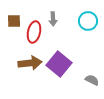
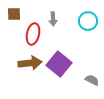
brown square: moved 7 px up
red ellipse: moved 1 px left, 2 px down
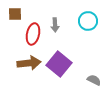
brown square: moved 1 px right
gray arrow: moved 2 px right, 6 px down
brown arrow: moved 1 px left
gray semicircle: moved 2 px right
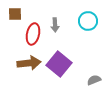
gray semicircle: rotated 48 degrees counterclockwise
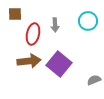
brown arrow: moved 2 px up
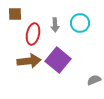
cyan circle: moved 8 px left, 2 px down
purple square: moved 1 px left, 4 px up
